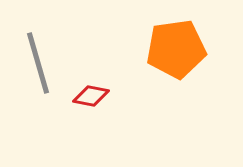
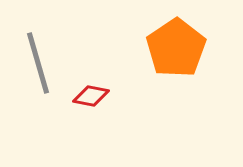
orange pentagon: moved 1 px up; rotated 26 degrees counterclockwise
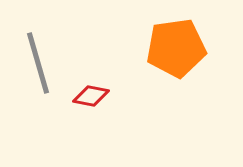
orange pentagon: rotated 26 degrees clockwise
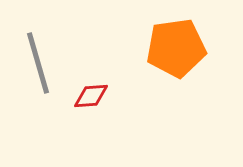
red diamond: rotated 15 degrees counterclockwise
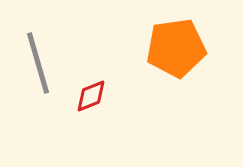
red diamond: rotated 18 degrees counterclockwise
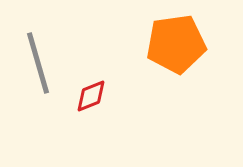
orange pentagon: moved 4 px up
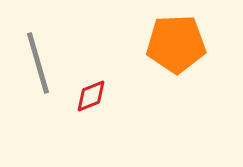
orange pentagon: rotated 6 degrees clockwise
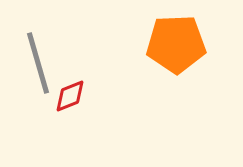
red diamond: moved 21 px left
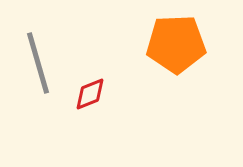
red diamond: moved 20 px right, 2 px up
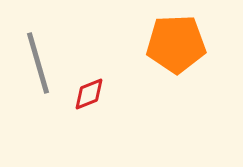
red diamond: moved 1 px left
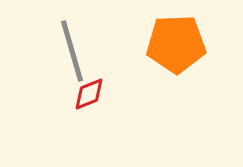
gray line: moved 34 px right, 12 px up
